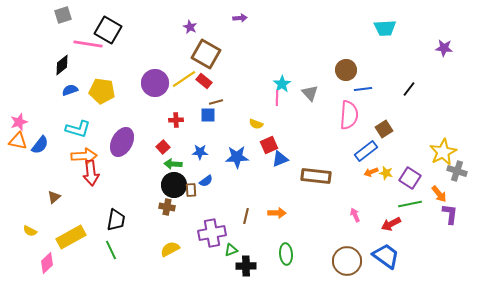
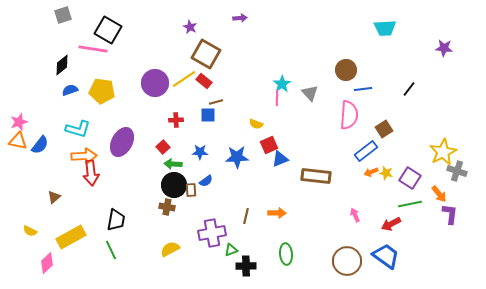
pink line at (88, 44): moved 5 px right, 5 px down
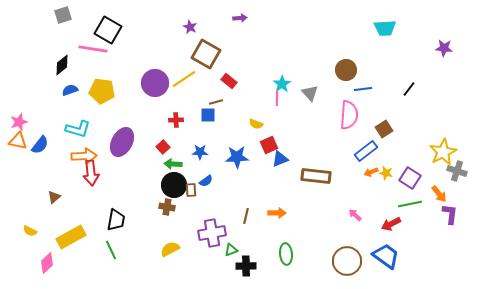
red rectangle at (204, 81): moved 25 px right
pink arrow at (355, 215): rotated 24 degrees counterclockwise
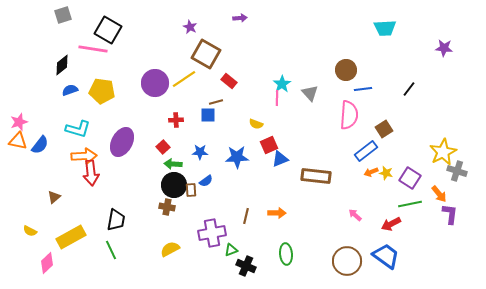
black cross at (246, 266): rotated 24 degrees clockwise
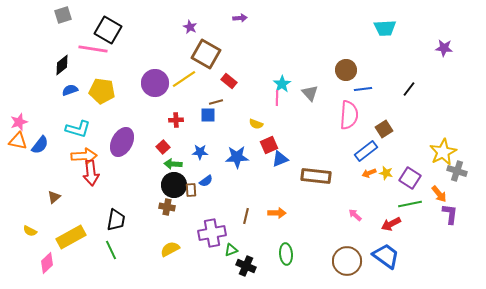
orange arrow at (371, 172): moved 2 px left, 1 px down
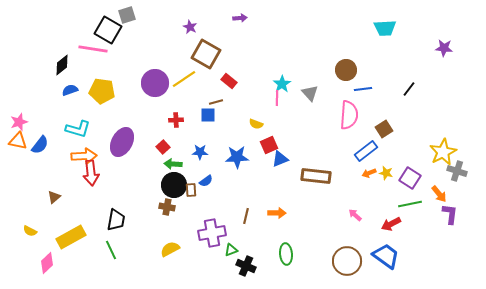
gray square at (63, 15): moved 64 px right
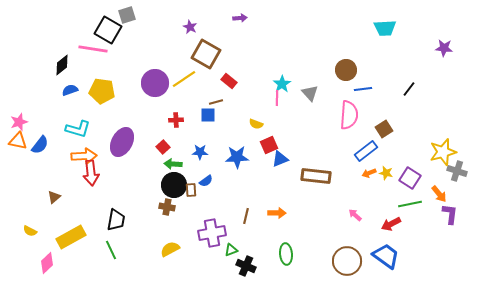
yellow star at (443, 152): rotated 12 degrees clockwise
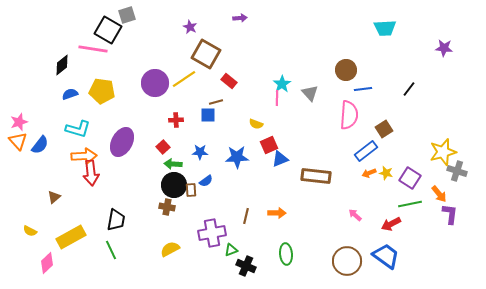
blue semicircle at (70, 90): moved 4 px down
orange triangle at (18, 141): rotated 36 degrees clockwise
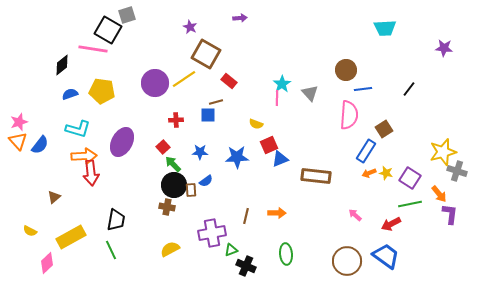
blue rectangle at (366, 151): rotated 20 degrees counterclockwise
green arrow at (173, 164): rotated 42 degrees clockwise
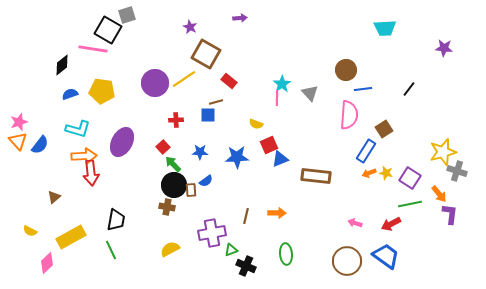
pink arrow at (355, 215): moved 8 px down; rotated 24 degrees counterclockwise
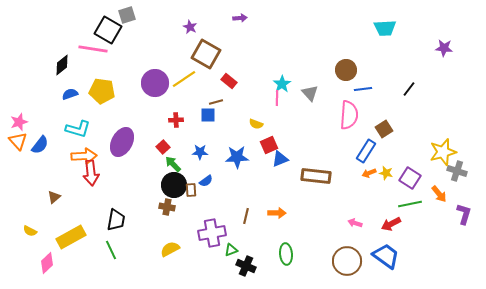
purple L-shape at (450, 214): moved 14 px right; rotated 10 degrees clockwise
